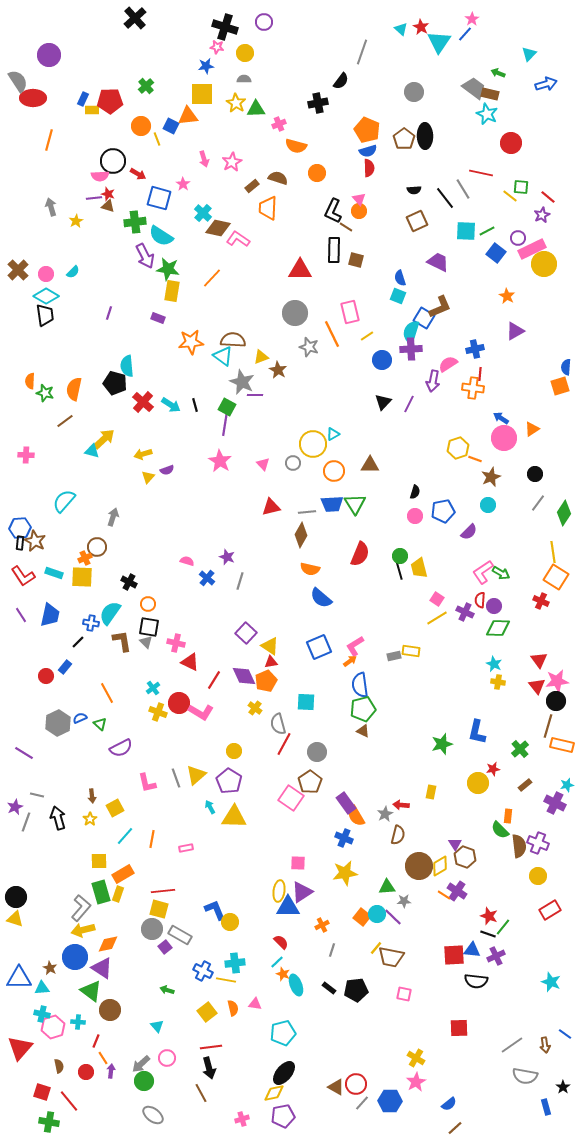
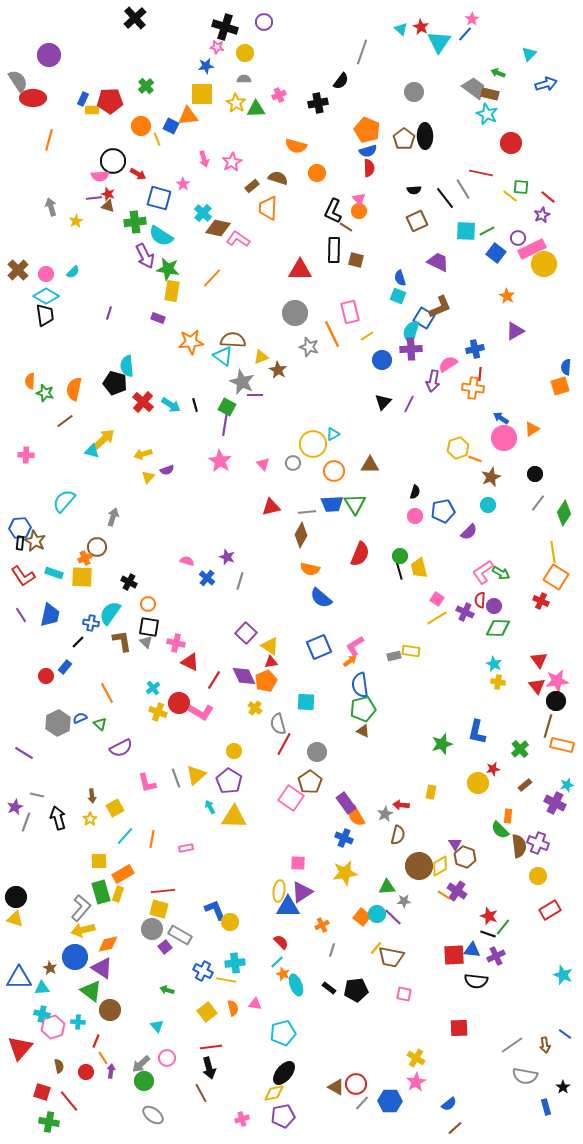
pink cross at (279, 124): moved 29 px up
cyan star at (551, 982): moved 12 px right, 7 px up
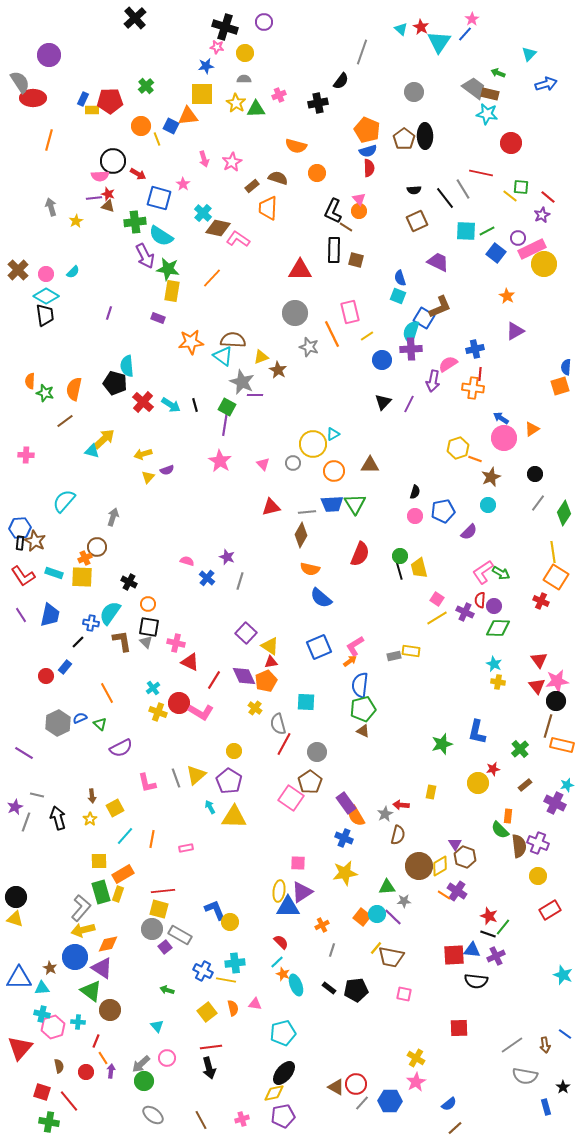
gray semicircle at (18, 81): moved 2 px right, 1 px down
cyan star at (487, 114): rotated 15 degrees counterclockwise
blue semicircle at (360, 685): rotated 15 degrees clockwise
brown line at (201, 1093): moved 27 px down
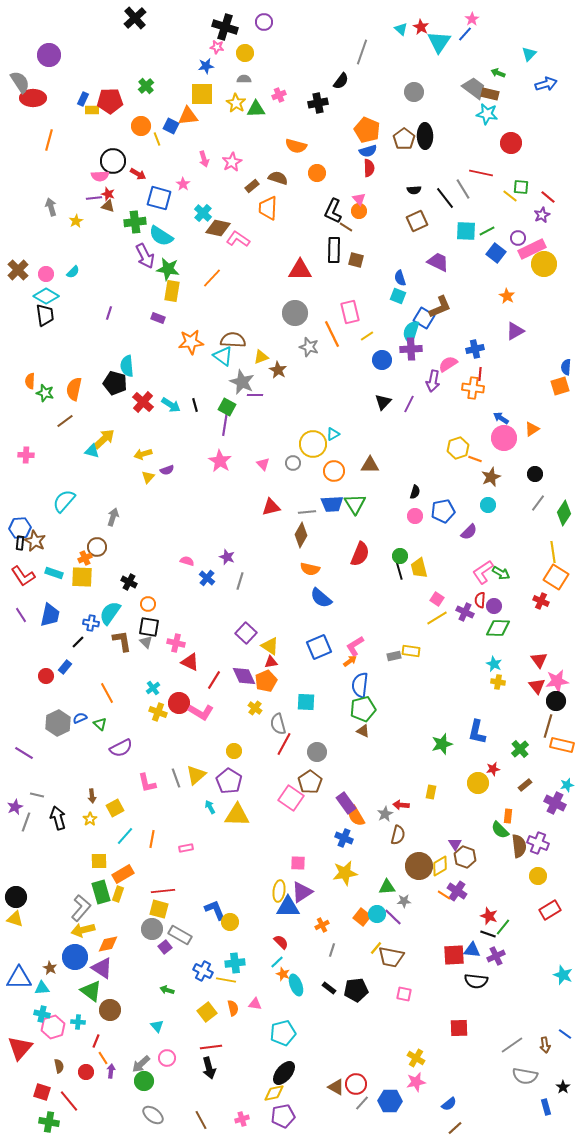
yellow triangle at (234, 817): moved 3 px right, 2 px up
pink star at (416, 1082): rotated 18 degrees clockwise
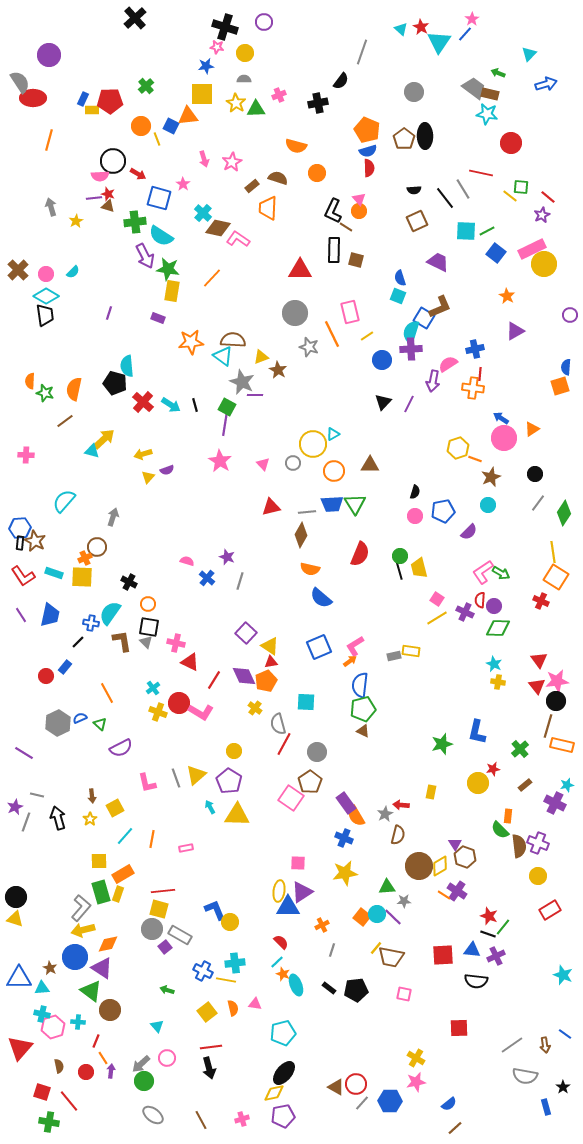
purple circle at (518, 238): moved 52 px right, 77 px down
red square at (454, 955): moved 11 px left
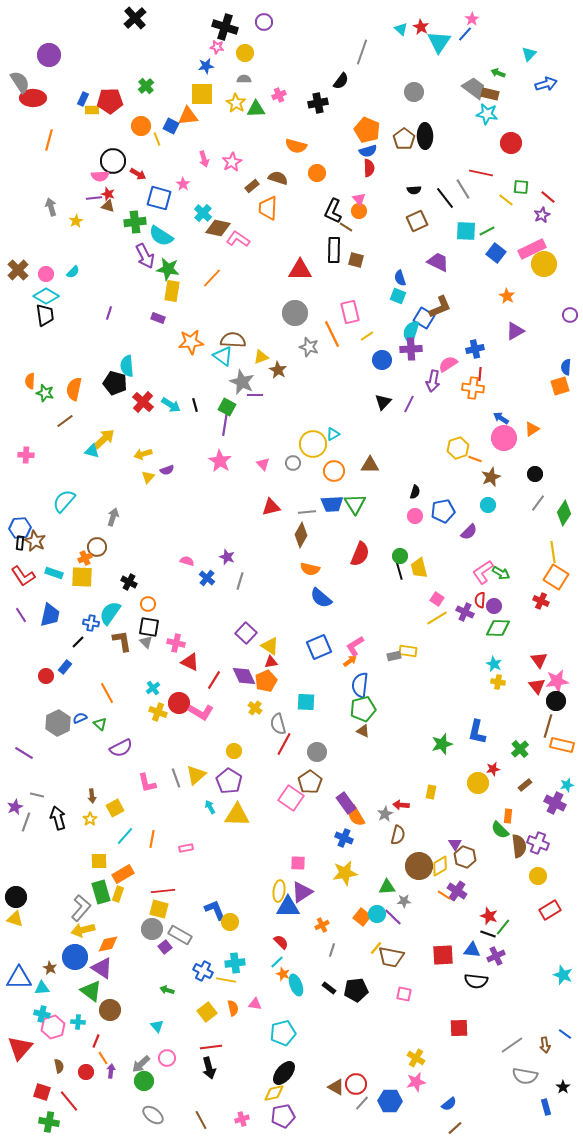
yellow line at (510, 196): moved 4 px left, 4 px down
yellow rectangle at (411, 651): moved 3 px left
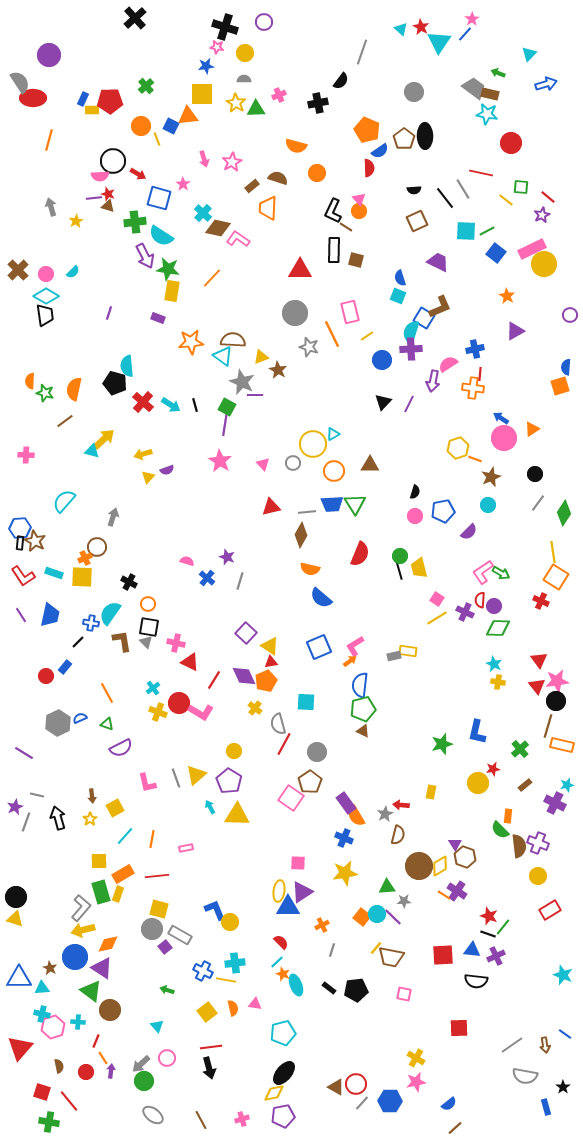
blue semicircle at (368, 151): moved 12 px right; rotated 18 degrees counterclockwise
green triangle at (100, 724): moved 7 px right; rotated 24 degrees counterclockwise
red line at (163, 891): moved 6 px left, 15 px up
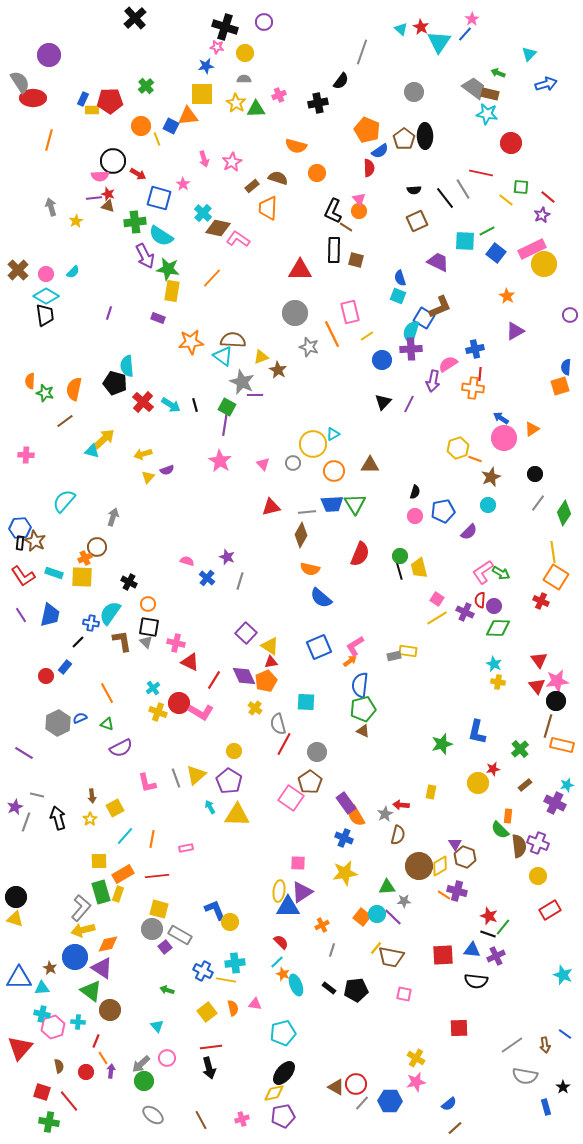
cyan square at (466, 231): moved 1 px left, 10 px down
purple cross at (457, 891): rotated 18 degrees counterclockwise
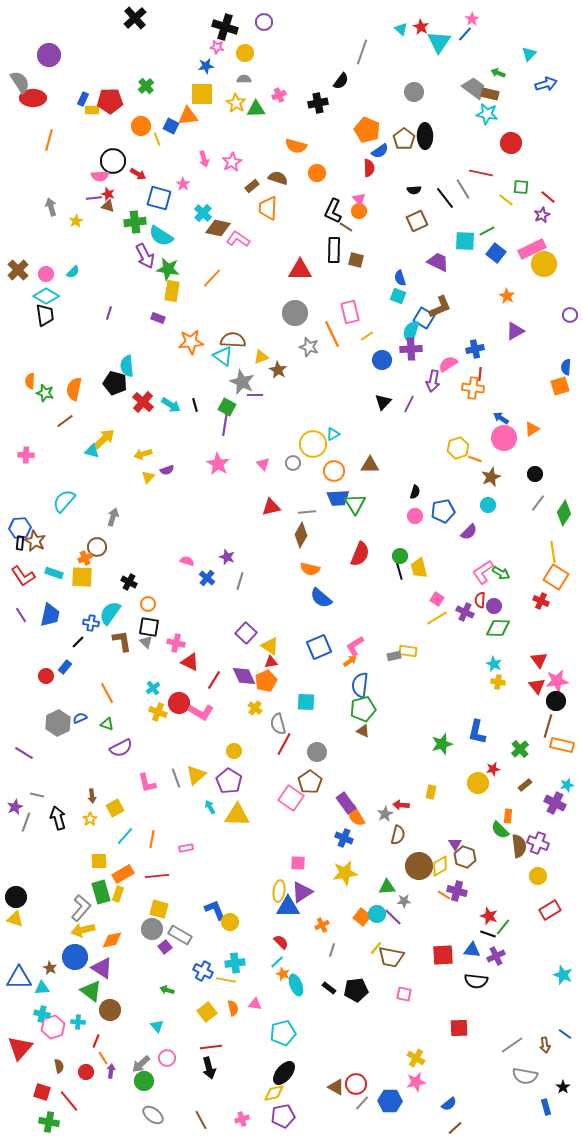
pink star at (220, 461): moved 2 px left, 3 px down
blue trapezoid at (332, 504): moved 6 px right, 6 px up
orange diamond at (108, 944): moved 4 px right, 4 px up
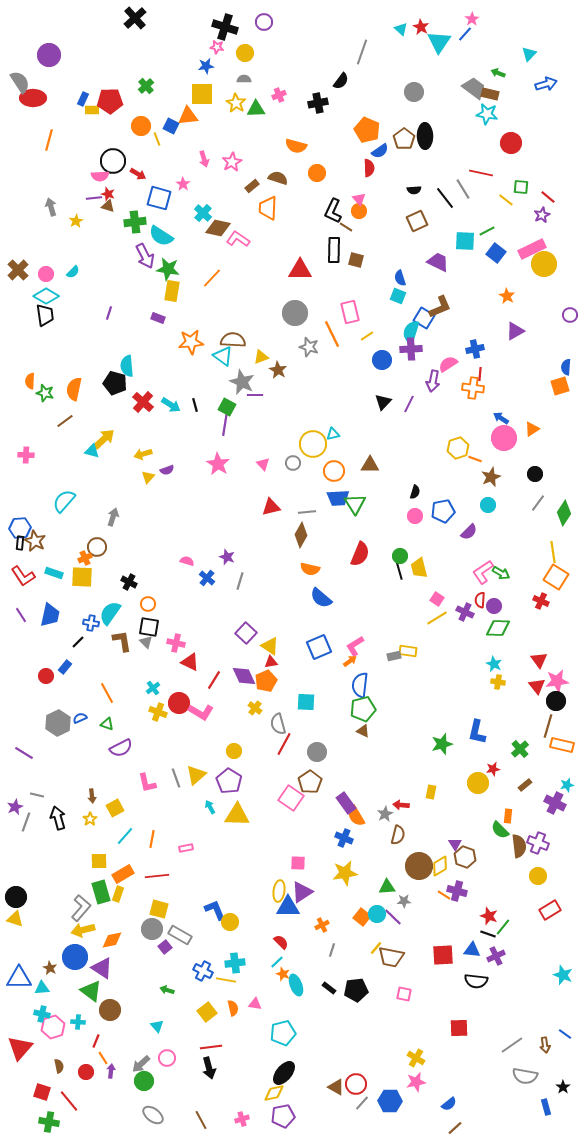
cyan triangle at (333, 434): rotated 16 degrees clockwise
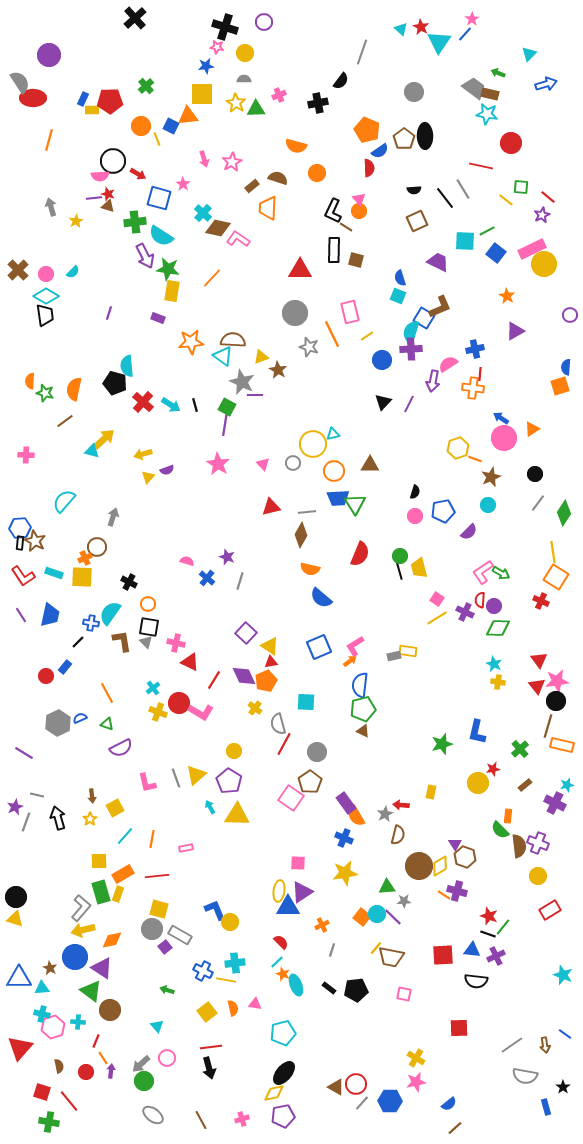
red line at (481, 173): moved 7 px up
